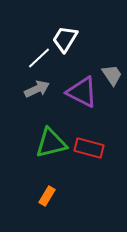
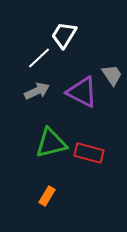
white trapezoid: moved 1 px left, 4 px up
gray arrow: moved 2 px down
red rectangle: moved 5 px down
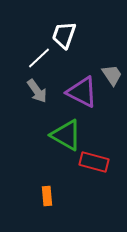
white trapezoid: rotated 12 degrees counterclockwise
gray arrow: rotated 80 degrees clockwise
green triangle: moved 15 px right, 8 px up; rotated 44 degrees clockwise
red rectangle: moved 5 px right, 9 px down
orange rectangle: rotated 36 degrees counterclockwise
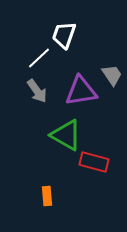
purple triangle: moved 1 px left, 1 px up; rotated 36 degrees counterclockwise
